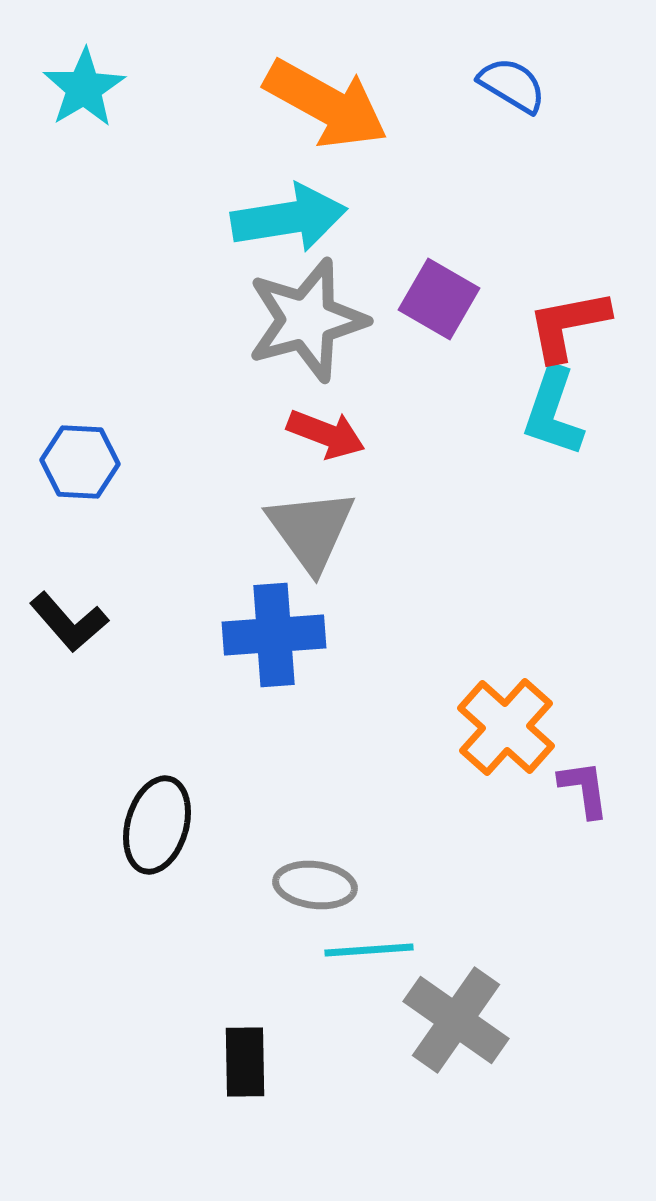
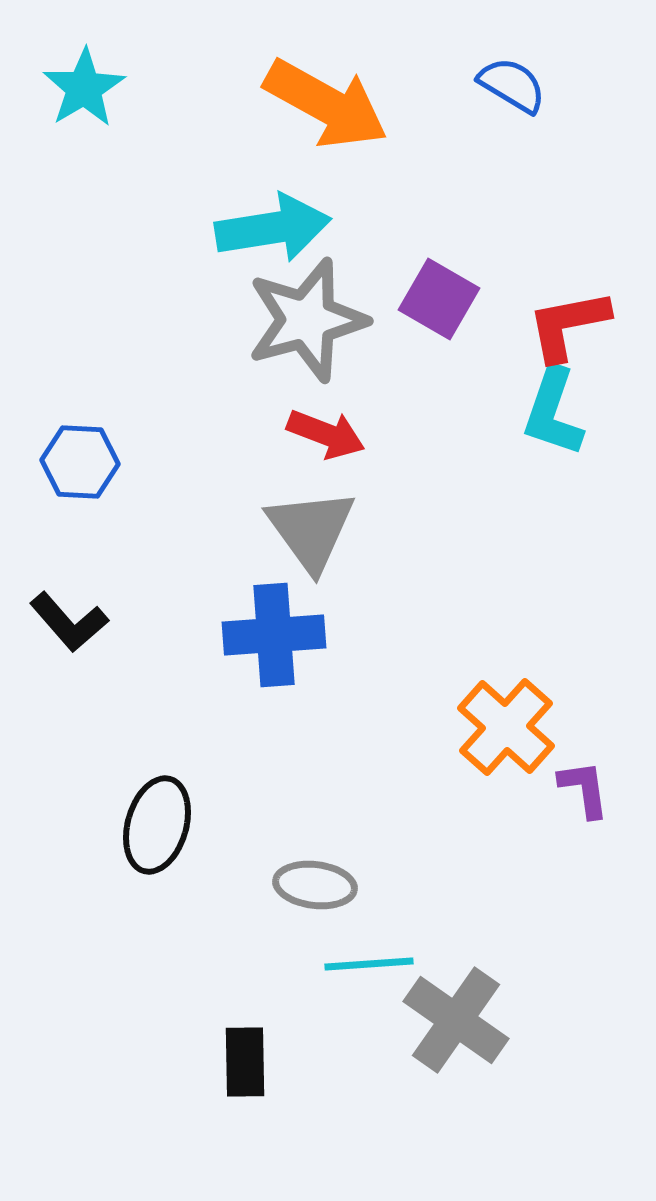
cyan arrow: moved 16 px left, 10 px down
cyan line: moved 14 px down
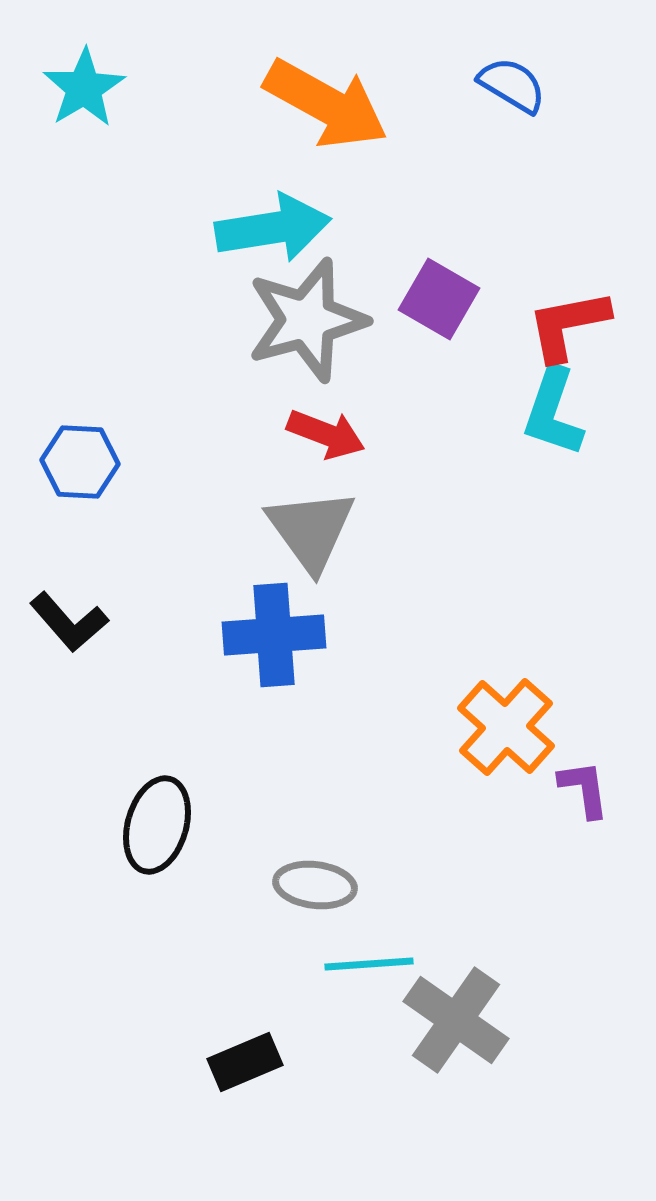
black rectangle: rotated 68 degrees clockwise
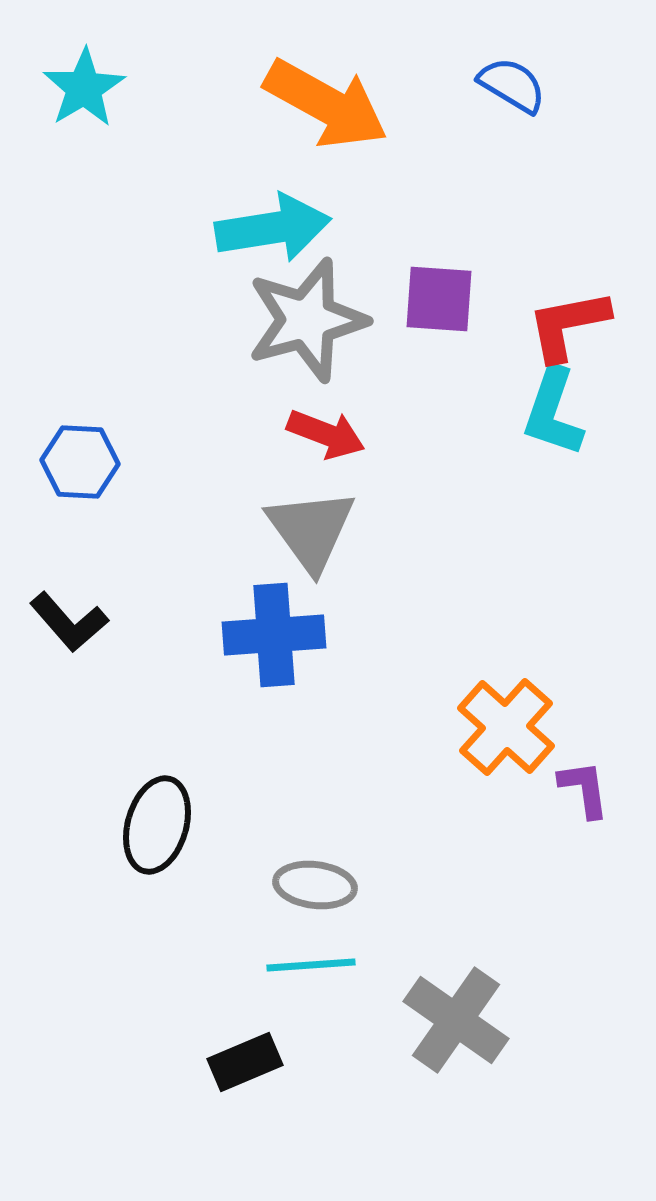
purple square: rotated 26 degrees counterclockwise
cyan line: moved 58 px left, 1 px down
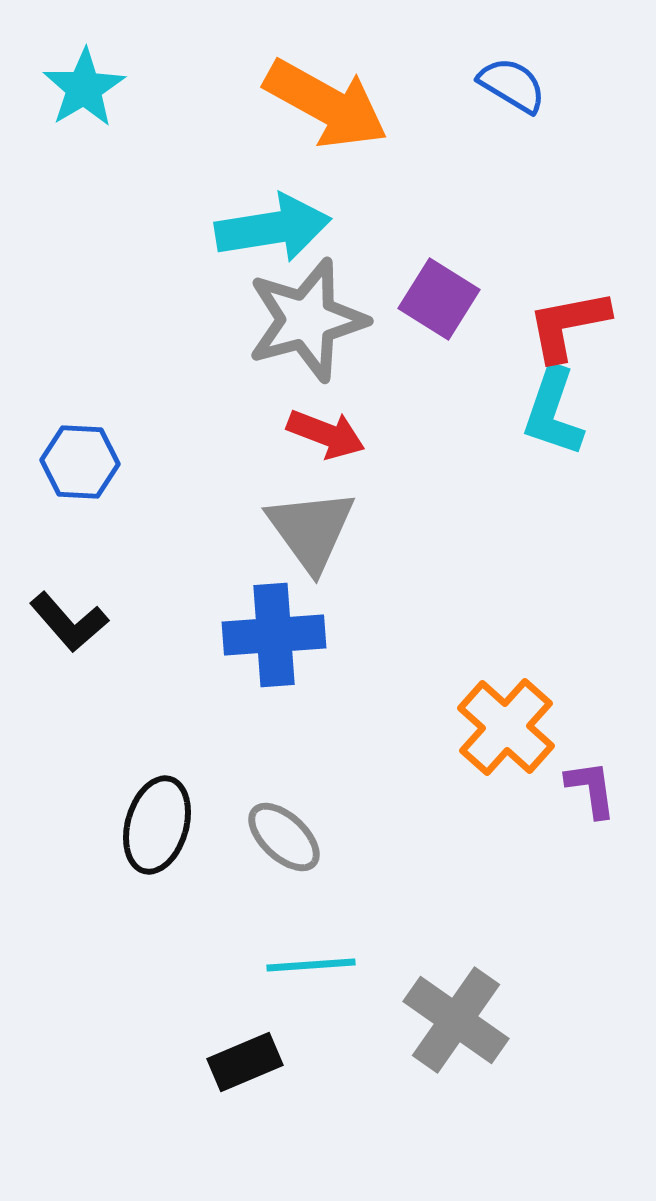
purple square: rotated 28 degrees clockwise
purple L-shape: moved 7 px right
gray ellipse: moved 31 px left, 48 px up; rotated 36 degrees clockwise
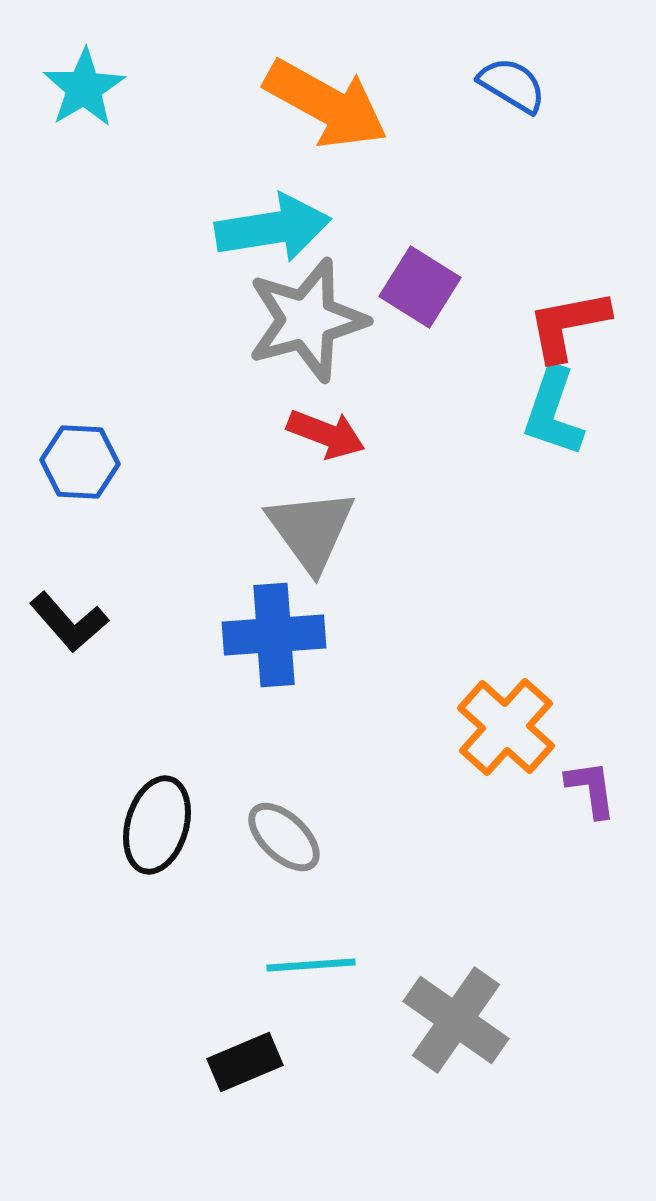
purple square: moved 19 px left, 12 px up
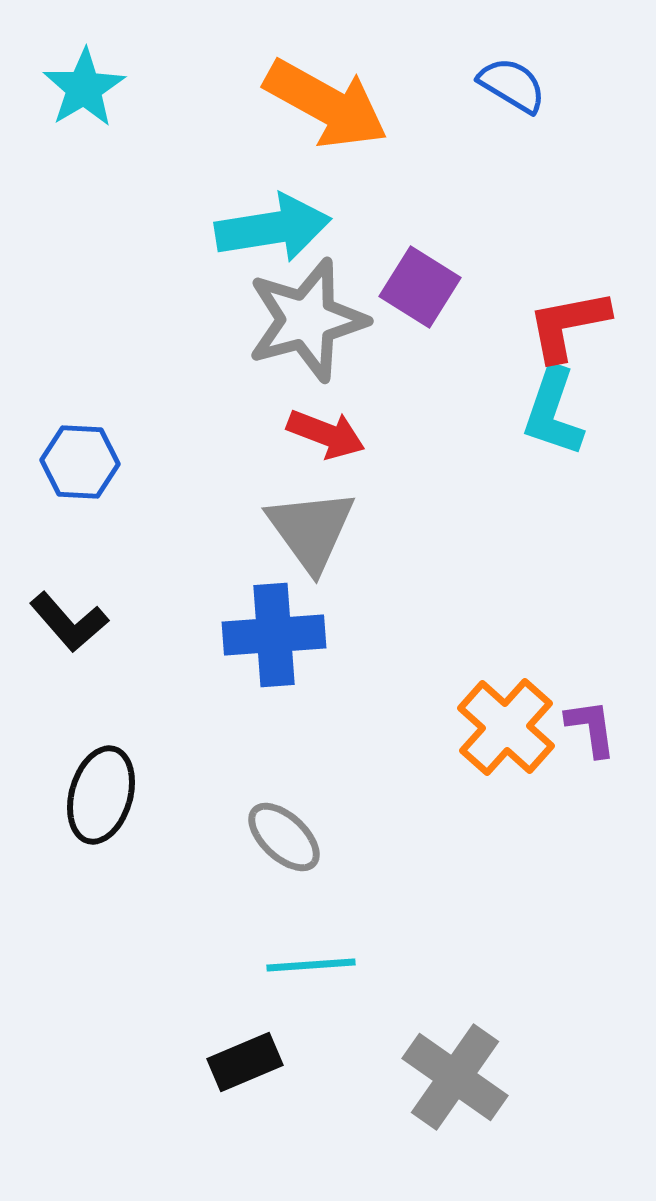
purple L-shape: moved 61 px up
black ellipse: moved 56 px left, 30 px up
gray cross: moved 1 px left, 57 px down
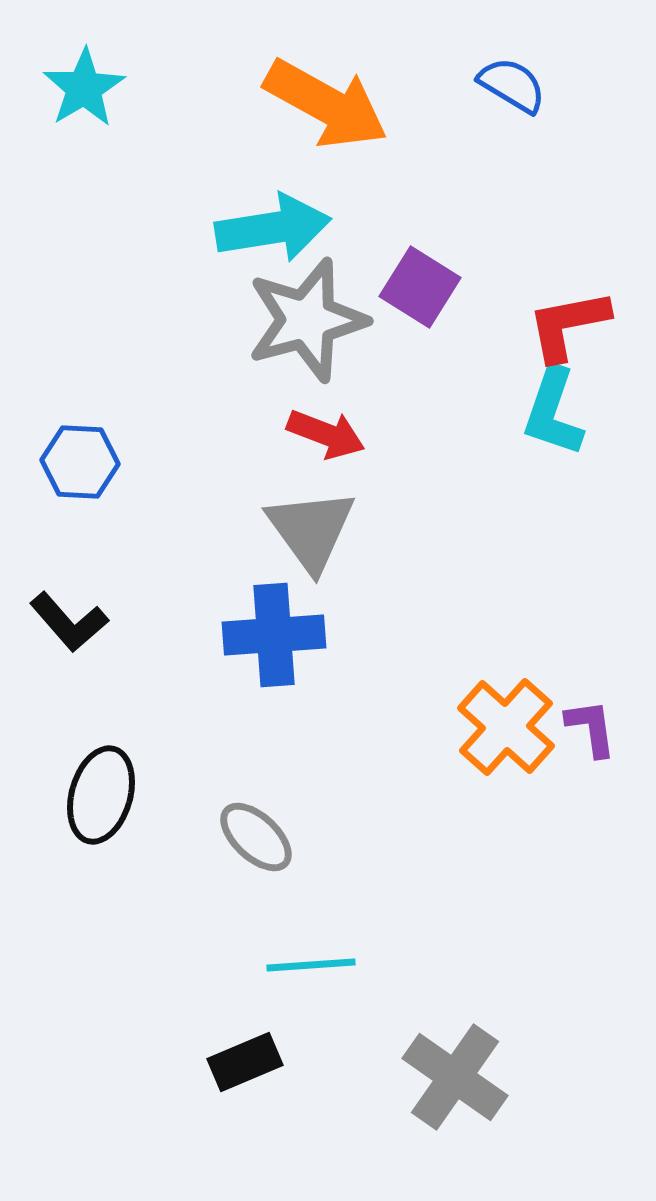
gray ellipse: moved 28 px left
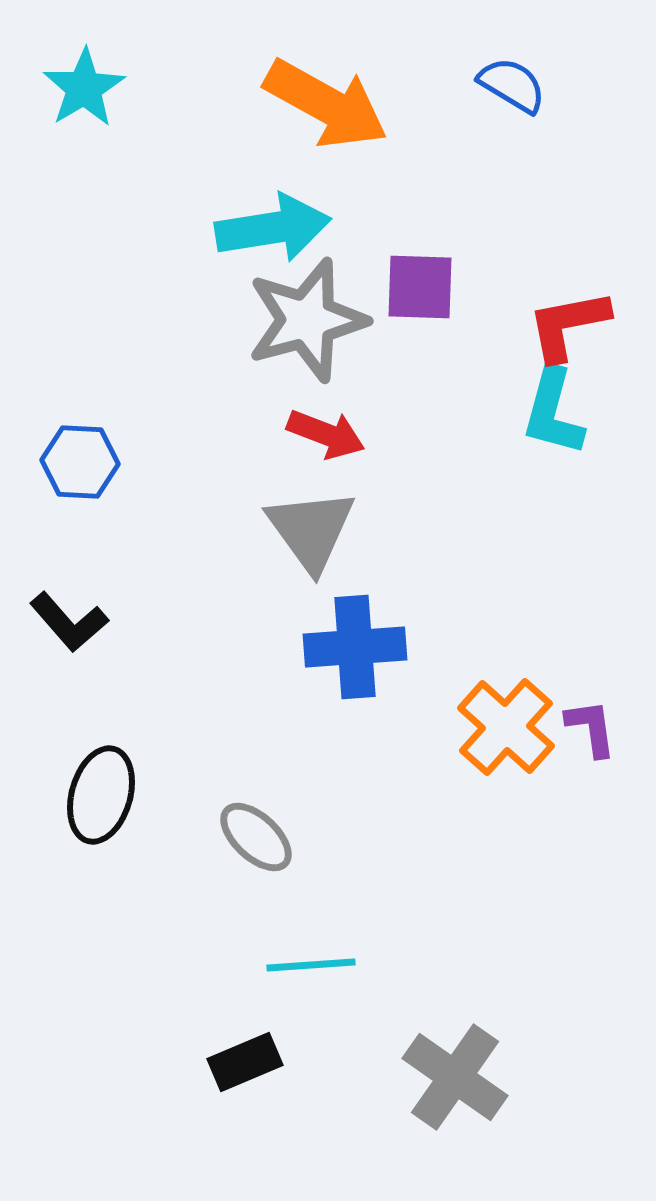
purple square: rotated 30 degrees counterclockwise
cyan L-shape: rotated 4 degrees counterclockwise
blue cross: moved 81 px right, 12 px down
